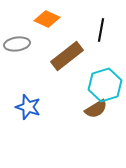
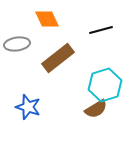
orange diamond: rotated 40 degrees clockwise
black line: rotated 65 degrees clockwise
brown rectangle: moved 9 px left, 2 px down
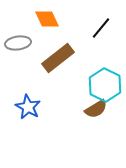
black line: moved 2 px up; rotated 35 degrees counterclockwise
gray ellipse: moved 1 px right, 1 px up
cyan hexagon: rotated 16 degrees counterclockwise
blue star: rotated 10 degrees clockwise
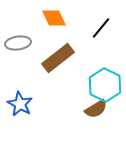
orange diamond: moved 7 px right, 1 px up
blue star: moved 8 px left, 3 px up
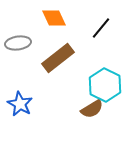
brown semicircle: moved 4 px left
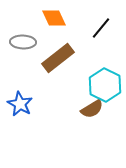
gray ellipse: moved 5 px right, 1 px up; rotated 10 degrees clockwise
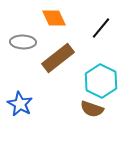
cyan hexagon: moved 4 px left, 4 px up
brown semicircle: rotated 50 degrees clockwise
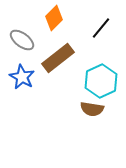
orange diamond: rotated 70 degrees clockwise
gray ellipse: moved 1 px left, 2 px up; rotated 35 degrees clockwise
cyan hexagon: rotated 8 degrees clockwise
blue star: moved 2 px right, 27 px up
brown semicircle: rotated 10 degrees counterclockwise
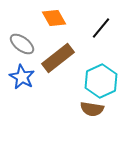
orange diamond: rotated 75 degrees counterclockwise
gray ellipse: moved 4 px down
